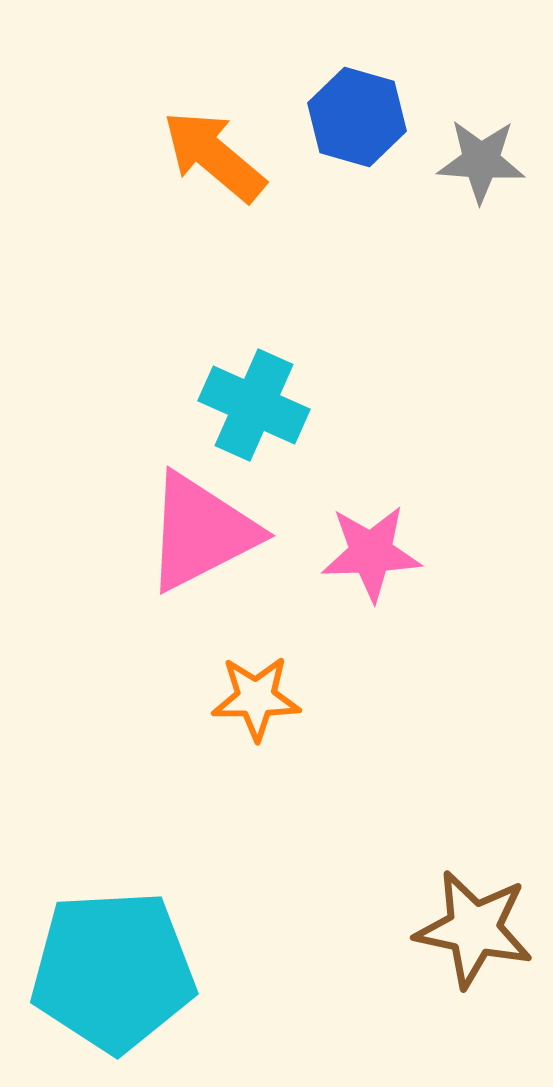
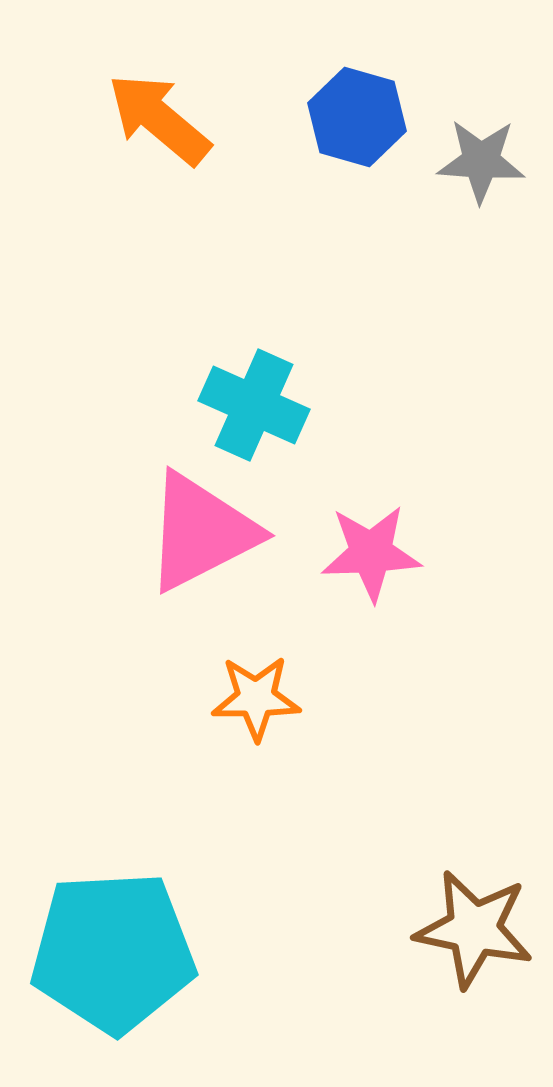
orange arrow: moved 55 px left, 37 px up
cyan pentagon: moved 19 px up
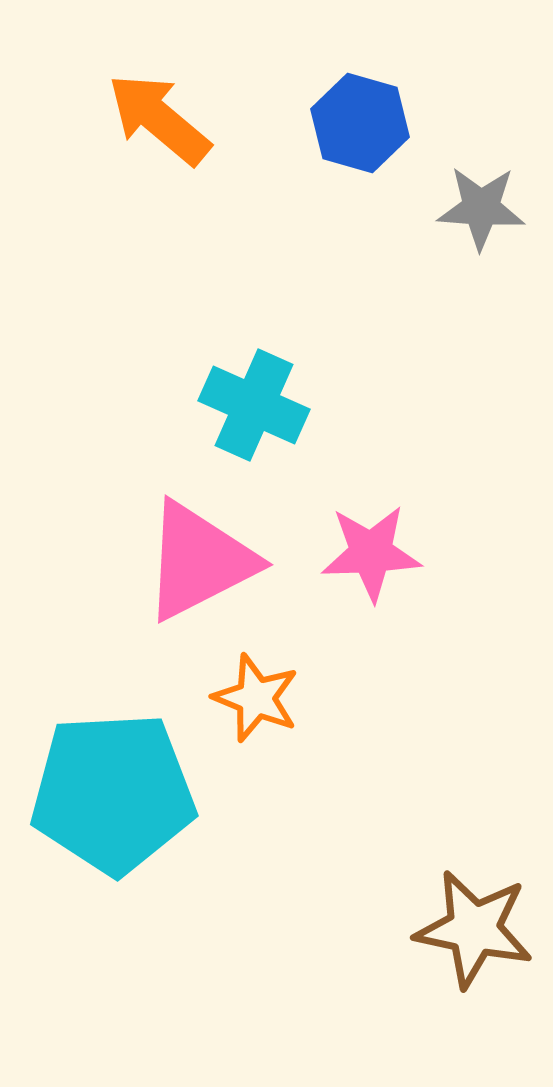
blue hexagon: moved 3 px right, 6 px down
gray star: moved 47 px down
pink triangle: moved 2 px left, 29 px down
orange star: rotated 22 degrees clockwise
cyan pentagon: moved 159 px up
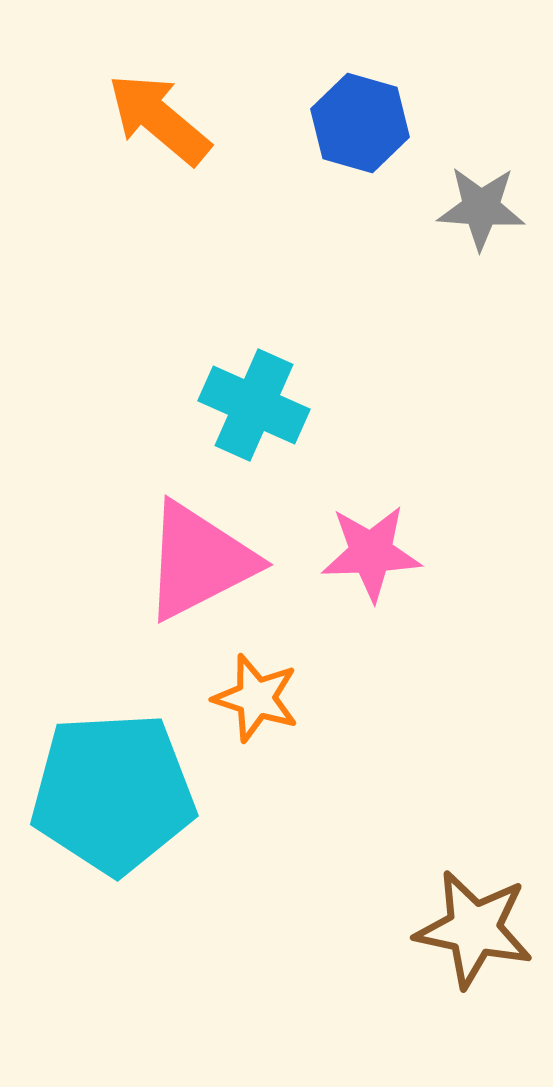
orange star: rotated 4 degrees counterclockwise
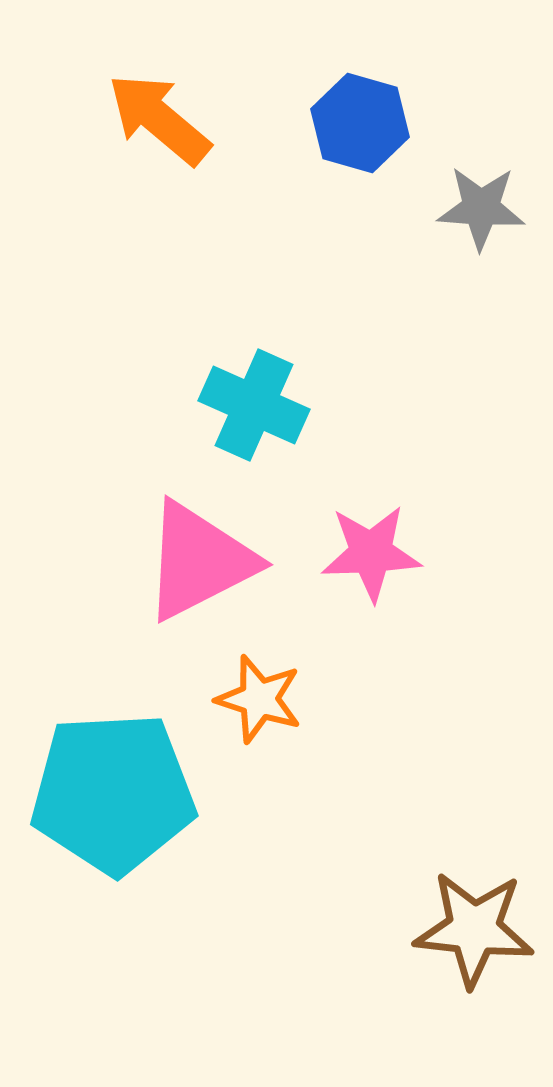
orange star: moved 3 px right, 1 px down
brown star: rotated 6 degrees counterclockwise
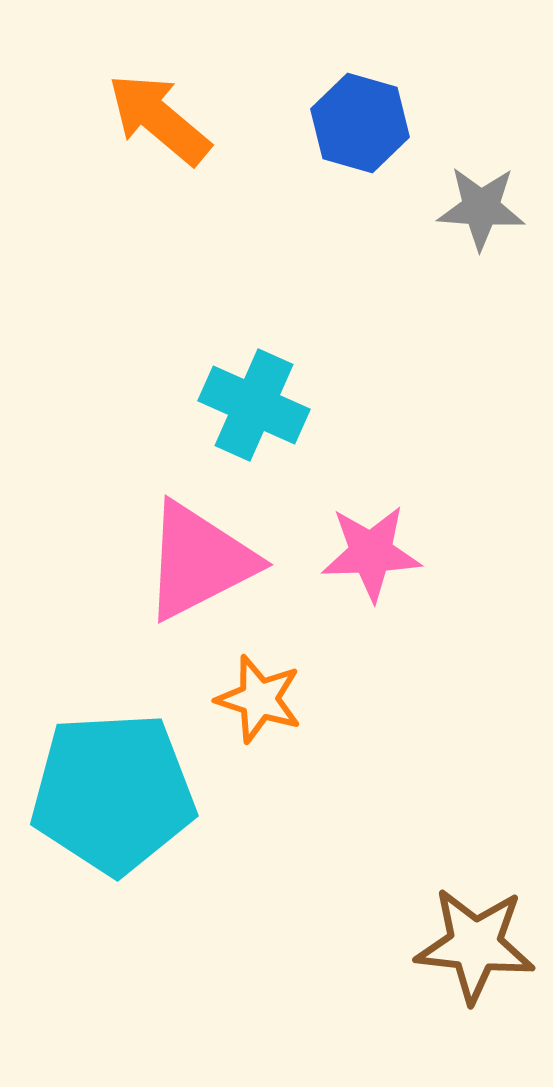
brown star: moved 1 px right, 16 px down
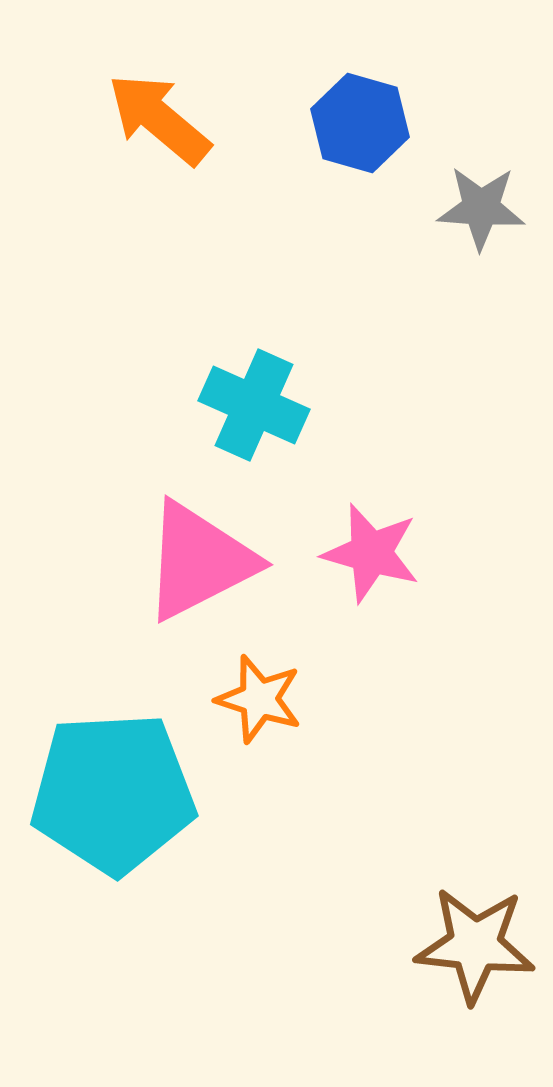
pink star: rotated 18 degrees clockwise
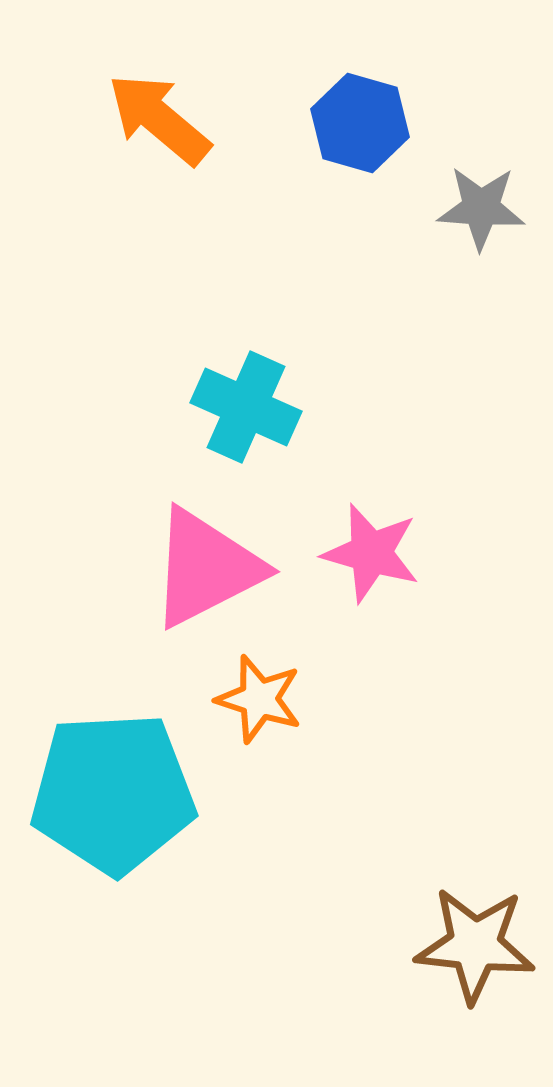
cyan cross: moved 8 px left, 2 px down
pink triangle: moved 7 px right, 7 px down
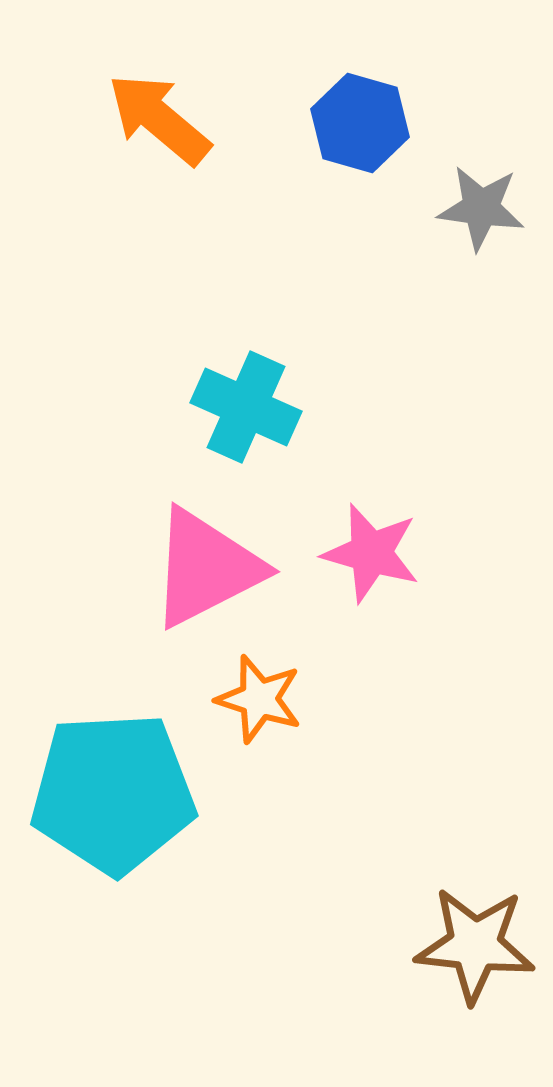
gray star: rotated 4 degrees clockwise
